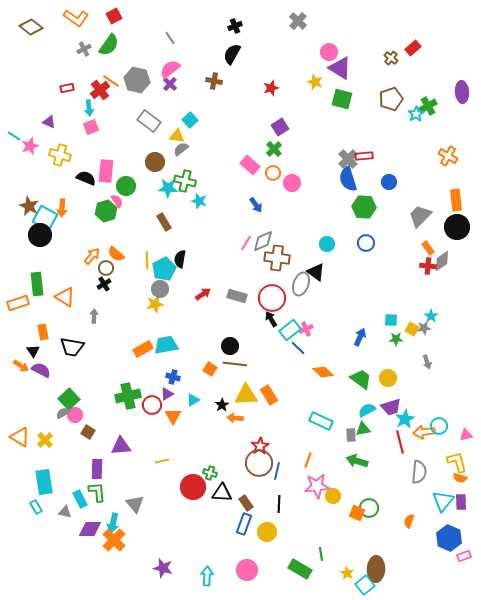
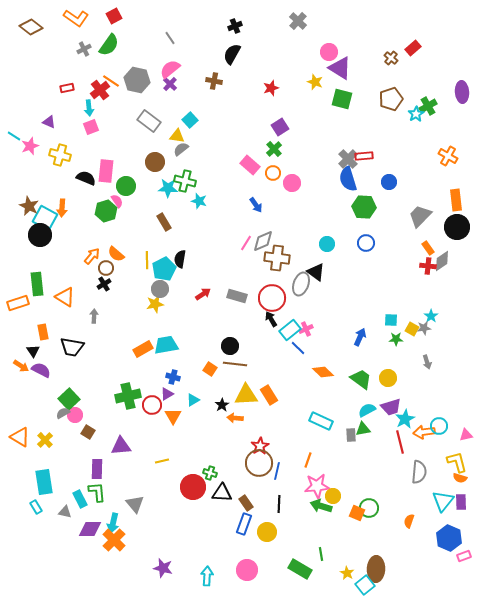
green arrow at (357, 461): moved 36 px left, 45 px down
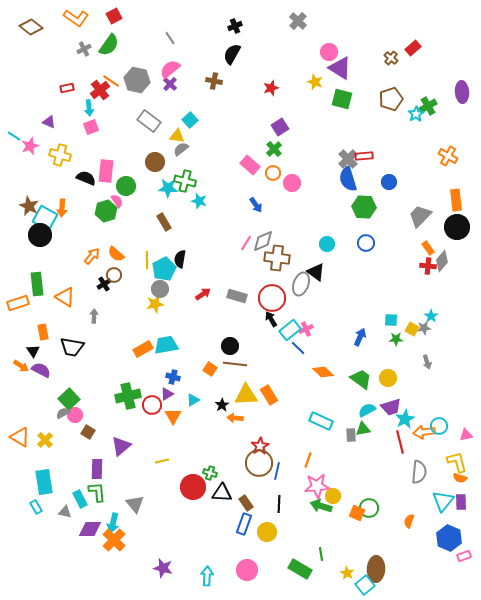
gray diamond at (442, 261): rotated 15 degrees counterclockwise
brown circle at (106, 268): moved 8 px right, 7 px down
purple triangle at (121, 446): rotated 35 degrees counterclockwise
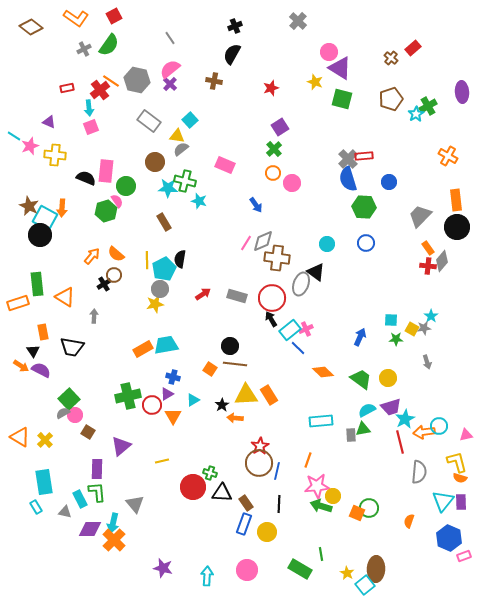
yellow cross at (60, 155): moved 5 px left; rotated 10 degrees counterclockwise
pink rectangle at (250, 165): moved 25 px left; rotated 18 degrees counterclockwise
cyan rectangle at (321, 421): rotated 30 degrees counterclockwise
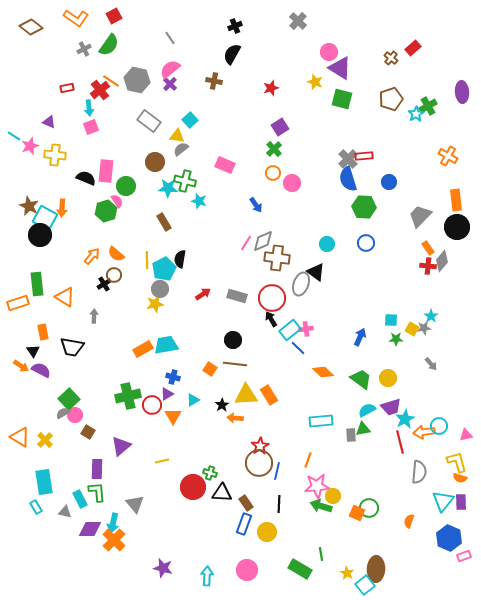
pink cross at (306, 329): rotated 16 degrees clockwise
black circle at (230, 346): moved 3 px right, 6 px up
gray arrow at (427, 362): moved 4 px right, 2 px down; rotated 24 degrees counterclockwise
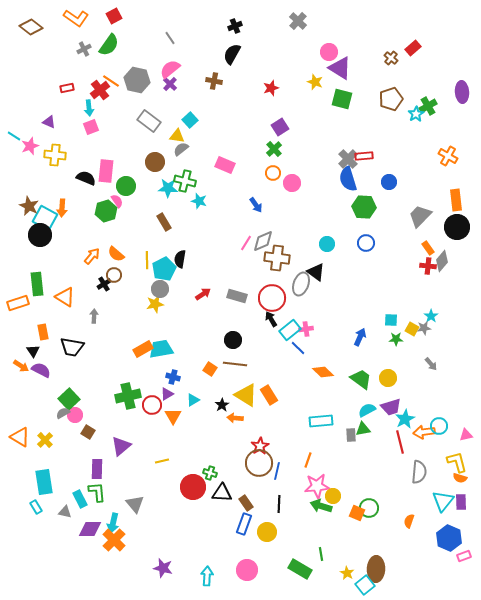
cyan trapezoid at (166, 345): moved 5 px left, 4 px down
yellow triangle at (246, 395): rotated 35 degrees clockwise
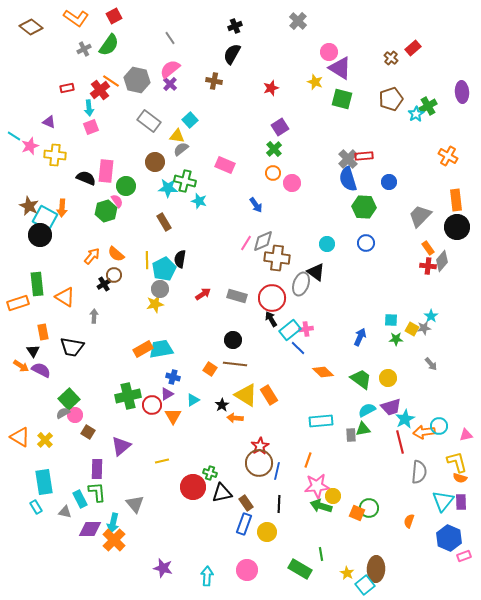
black triangle at (222, 493): rotated 15 degrees counterclockwise
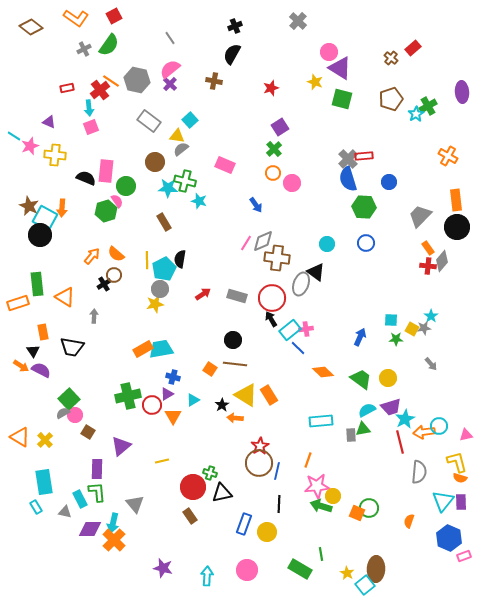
brown rectangle at (246, 503): moved 56 px left, 13 px down
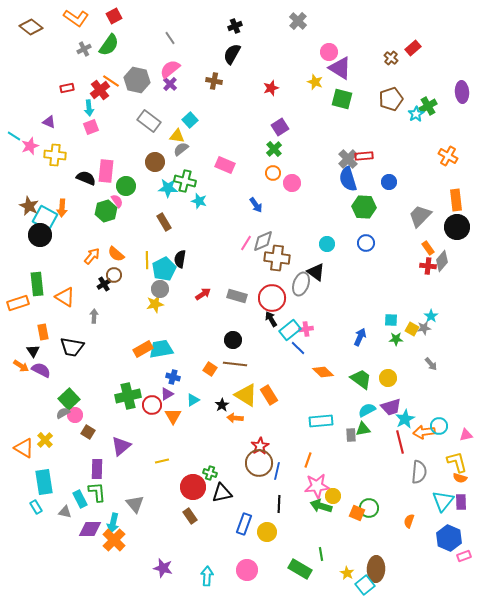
orange triangle at (20, 437): moved 4 px right, 11 px down
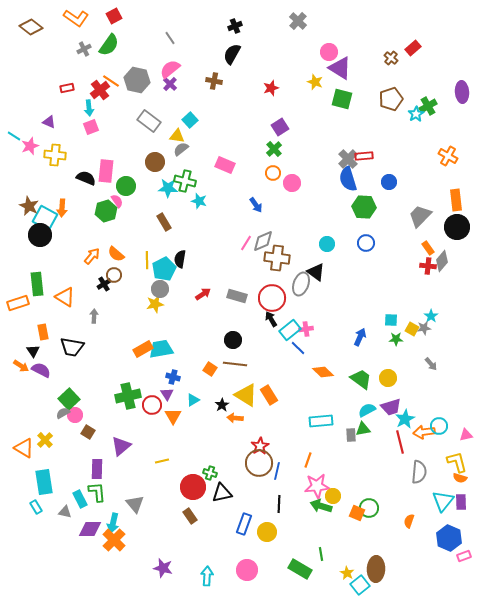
purple triangle at (167, 394): rotated 32 degrees counterclockwise
cyan square at (365, 585): moved 5 px left
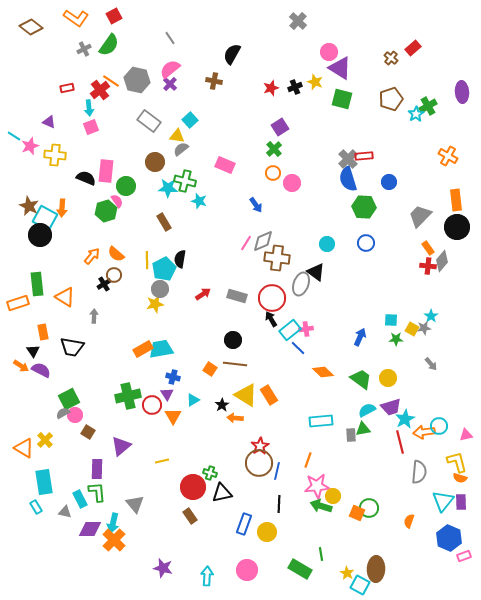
black cross at (235, 26): moved 60 px right, 61 px down
green square at (69, 399): rotated 15 degrees clockwise
cyan square at (360, 585): rotated 24 degrees counterclockwise
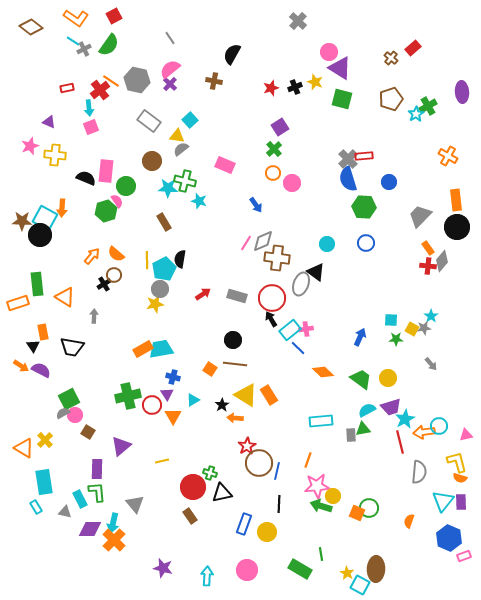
cyan line at (14, 136): moved 59 px right, 95 px up
brown circle at (155, 162): moved 3 px left, 1 px up
brown star at (29, 206): moved 7 px left, 15 px down; rotated 24 degrees counterclockwise
black triangle at (33, 351): moved 5 px up
red star at (260, 446): moved 13 px left
